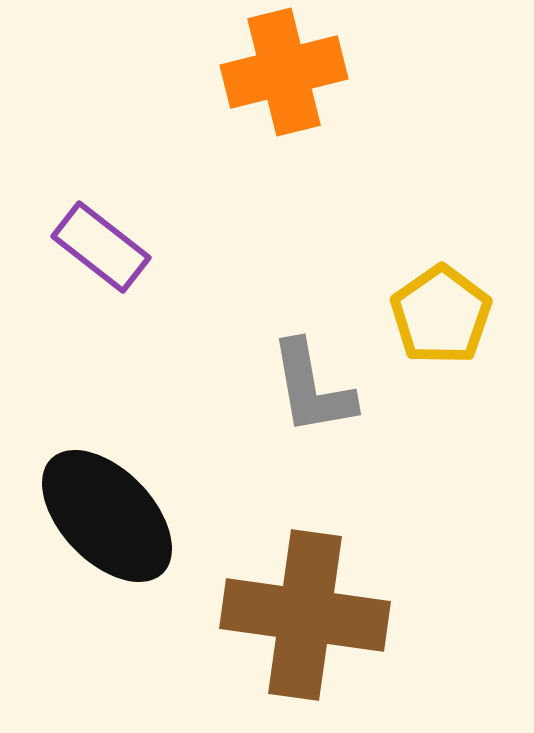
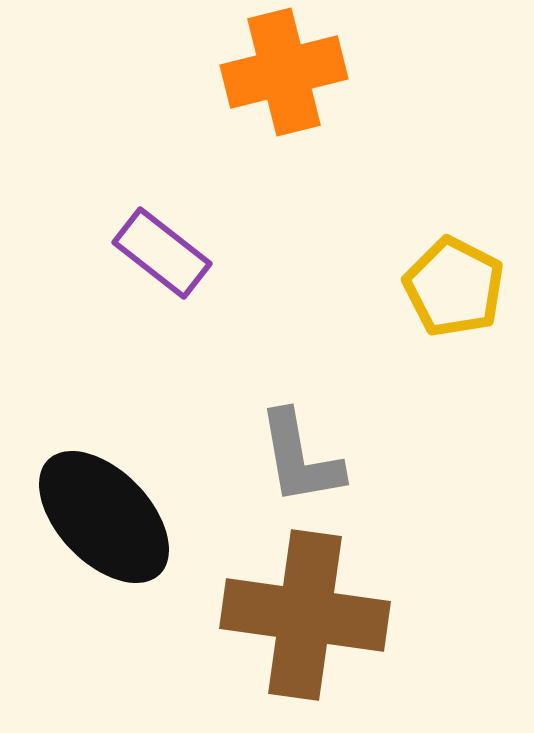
purple rectangle: moved 61 px right, 6 px down
yellow pentagon: moved 13 px right, 28 px up; rotated 10 degrees counterclockwise
gray L-shape: moved 12 px left, 70 px down
black ellipse: moved 3 px left, 1 px down
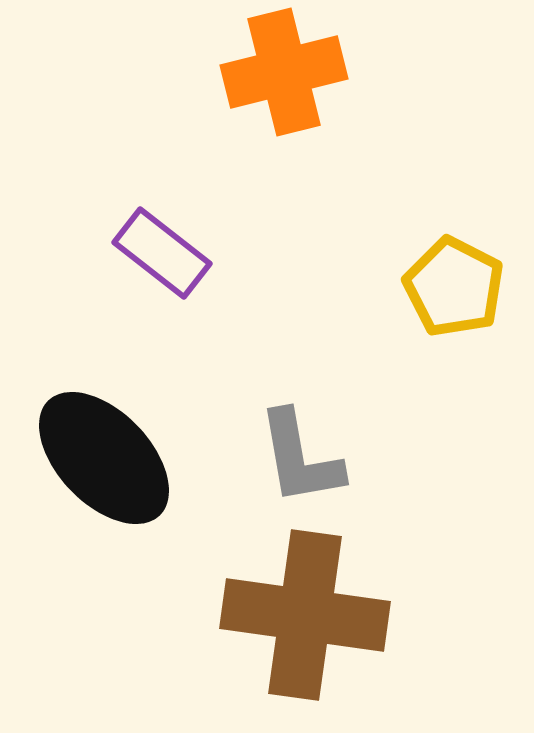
black ellipse: moved 59 px up
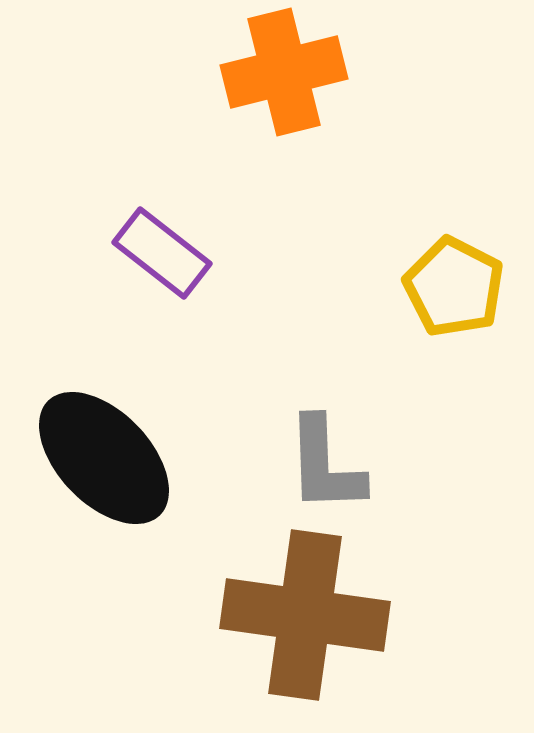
gray L-shape: moved 25 px right, 7 px down; rotated 8 degrees clockwise
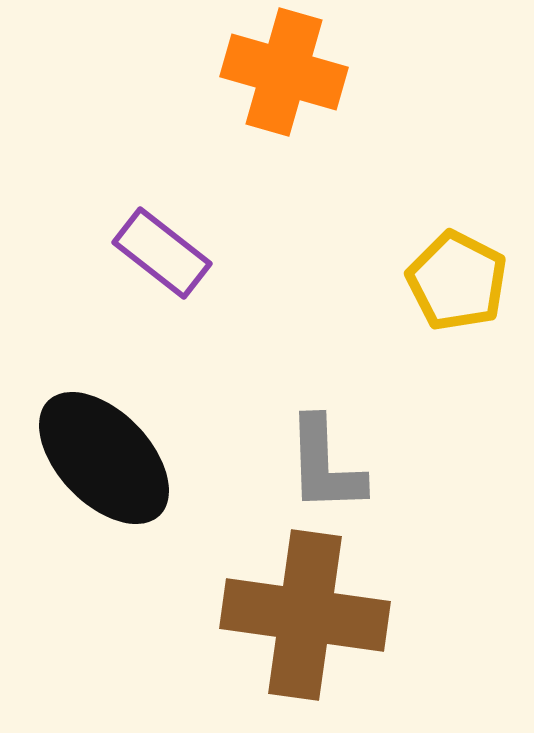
orange cross: rotated 30 degrees clockwise
yellow pentagon: moved 3 px right, 6 px up
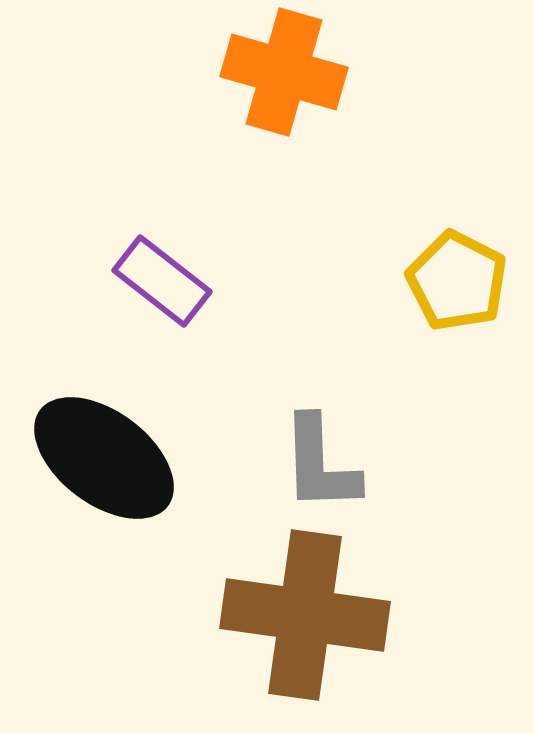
purple rectangle: moved 28 px down
black ellipse: rotated 9 degrees counterclockwise
gray L-shape: moved 5 px left, 1 px up
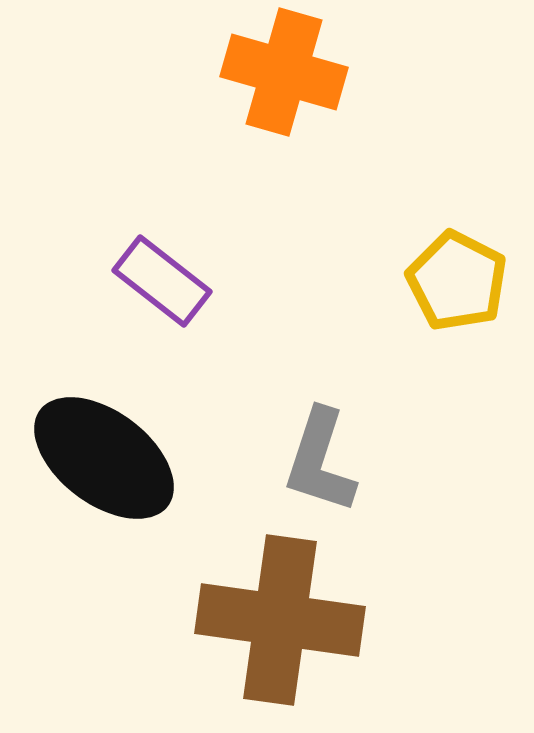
gray L-shape: moved 3 px up; rotated 20 degrees clockwise
brown cross: moved 25 px left, 5 px down
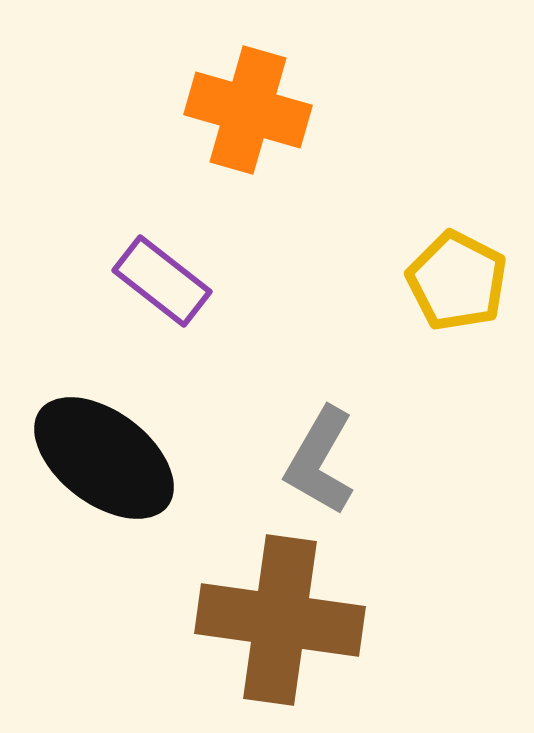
orange cross: moved 36 px left, 38 px down
gray L-shape: rotated 12 degrees clockwise
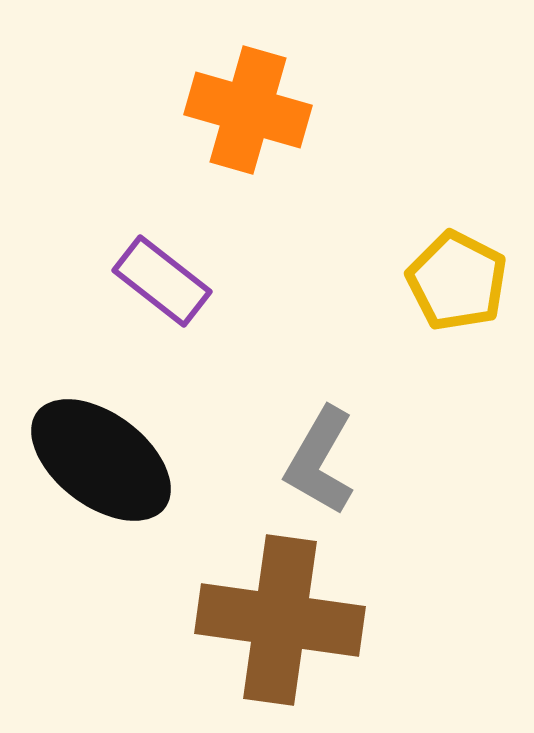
black ellipse: moved 3 px left, 2 px down
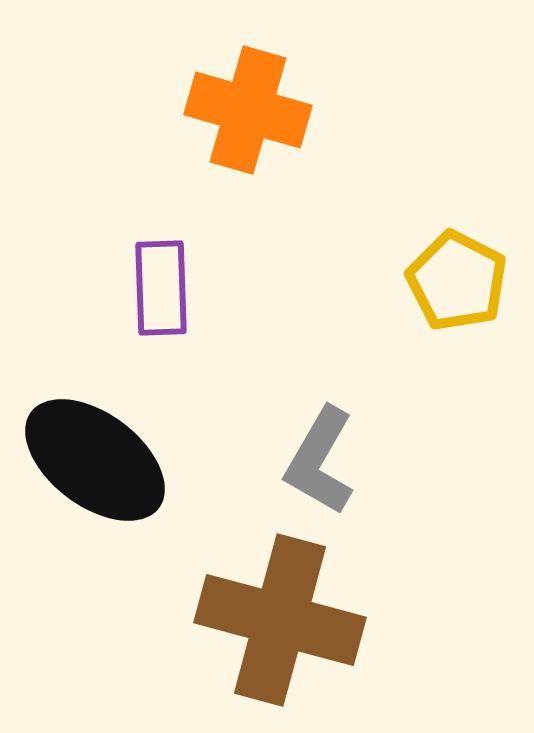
purple rectangle: moved 1 px left, 7 px down; rotated 50 degrees clockwise
black ellipse: moved 6 px left
brown cross: rotated 7 degrees clockwise
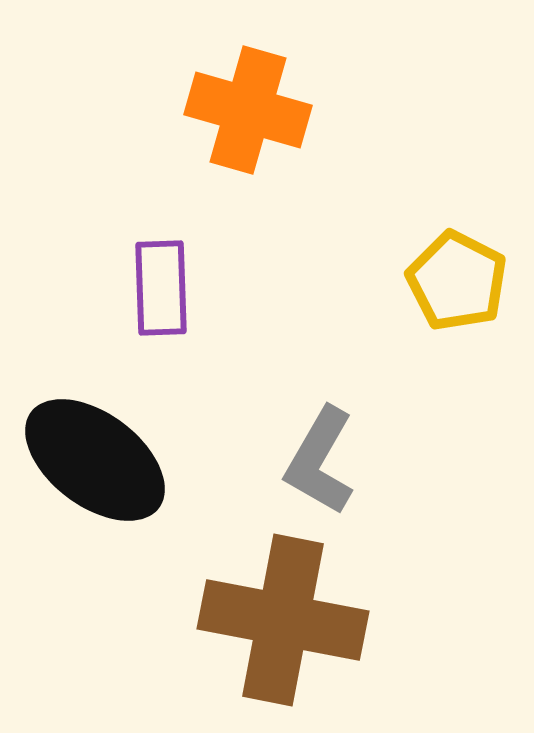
brown cross: moved 3 px right; rotated 4 degrees counterclockwise
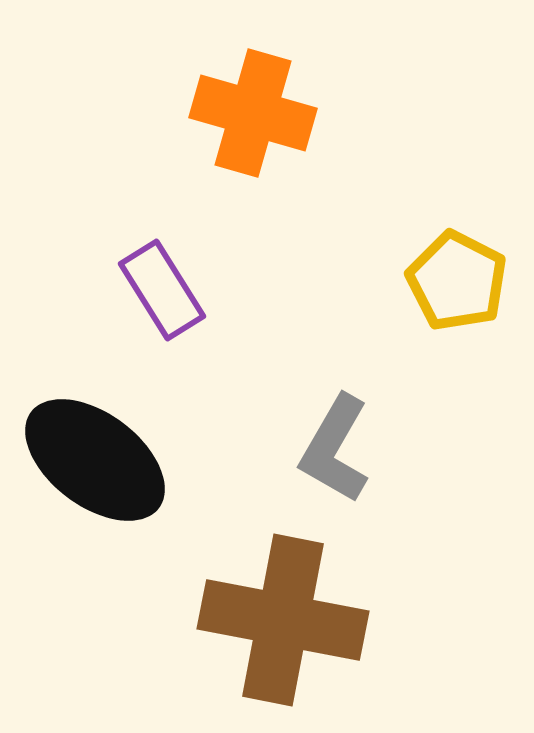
orange cross: moved 5 px right, 3 px down
purple rectangle: moved 1 px right, 2 px down; rotated 30 degrees counterclockwise
gray L-shape: moved 15 px right, 12 px up
